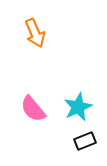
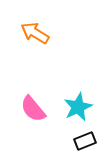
orange arrow: rotated 144 degrees clockwise
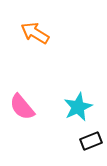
pink semicircle: moved 11 px left, 2 px up
black rectangle: moved 6 px right
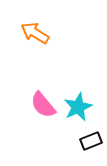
pink semicircle: moved 21 px right, 2 px up
